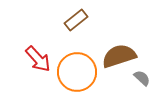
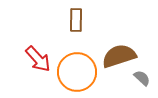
brown rectangle: rotated 50 degrees counterclockwise
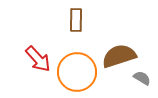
gray semicircle: rotated 12 degrees counterclockwise
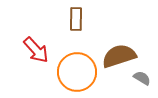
brown rectangle: moved 1 px up
red arrow: moved 2 px left, 9 px up
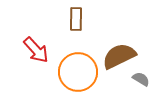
brown semicircle: rotated 8 degrees counterclockwise
orange circle: moved 1 px right
gray semicircle: moved 1 px left, 1 px down
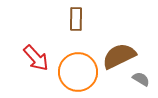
red arrow: moved 8 px down
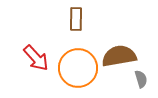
brown semicircle: rotated 16 degrees clockwise
orange circle: moved 4 px up
gray semicircle: rotated 42 degrees clockwise
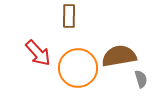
brown rectangle: moved 7 px left, 3 px up
red arrow: moved 2 px right, 5 px up
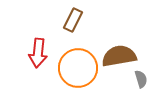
brown rectangle: moved 4 px right, 4 px down; rotated 25 degrees clockwise
red arrow: rotated 48 degrees clockwise
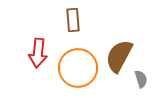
brown rectangle: rotated 30 degrees counterclockwise
brown semicircle: rotated 52 degrees counterclockwise
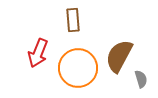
red arrow: rotated 16 degrees clockwise
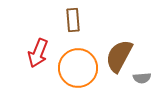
gray semicircle: moved 1 px right, 1 px up; rotated 102 degrees clockwise
